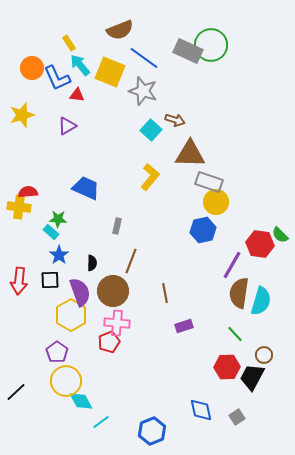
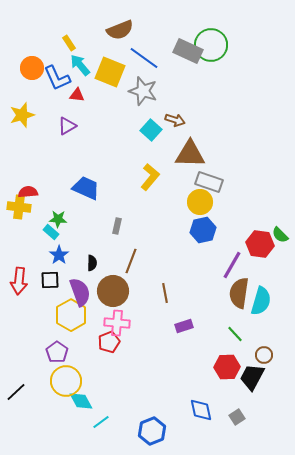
yellow circle at (216, 202): moved 16 px left
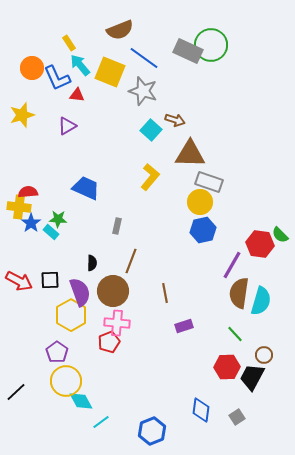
blue star at (59, 255): moved 28 px left, 32 px up
red arrow at (19, 281): rotated 68 degrees counterclockwise
blue diamond at (201, 410): rotated 20 degrees clockwise
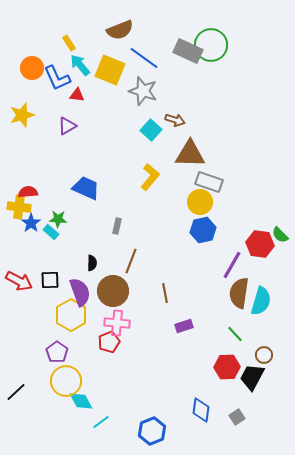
yellow square at (110, 72): moved 2 px up
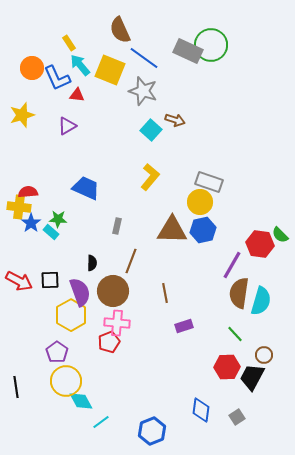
brown semicircle at (120, 30): rotated 88 degrees clockwise
brown triangle at (190, 154): moved 18 px left, 76 px down
black line at (16, 392): moved 5 px up; rotated 55 degrees counterclockwise
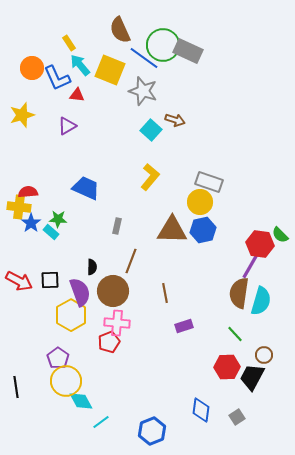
green circle at (211, 45): moved 48 px left
black semicircle at (92, 263): moved 4 px down
purple line at (232, 265): moved 19 px right
purple pentagon at (57, 352): moved 1 px right, 6 px down
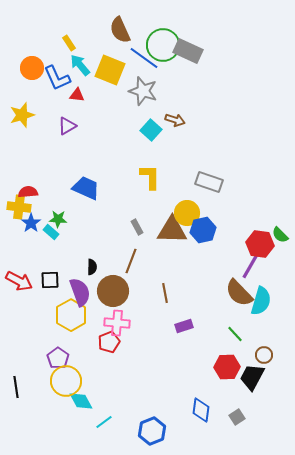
yellow L-shape at (150, 177): rotated 40 degrees counterclockwise
yellow circle at (200, 202): moved 13 px left, 11 px down
gray rectangle at (117, 226): moved 20 px right, 1 px down; rotated 42 degrees counterclockwise
brown semicircle at (239, 293): rotated 52 degrees counterclockwise
cyan line at (101, 422): moved 3 px right
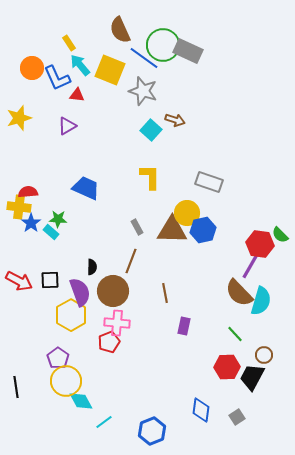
yellow star at (22, 115): moved 3 px left, 3 px down
purple rectangle at (184, 326): rotated 60 degrees counterclockwise
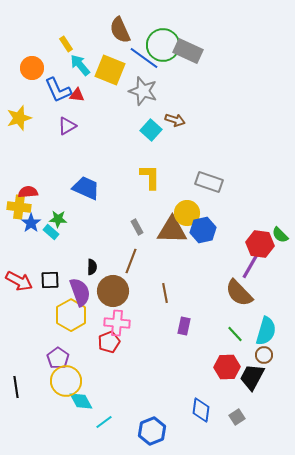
yellow rectangle at (69, 43): moved 3 px left, 1 px down
blue L-shape at (57, 78): moved 1 px right, 12 px down
cyan semicircle at (261, 301): moved 5 px right, 30 px down
